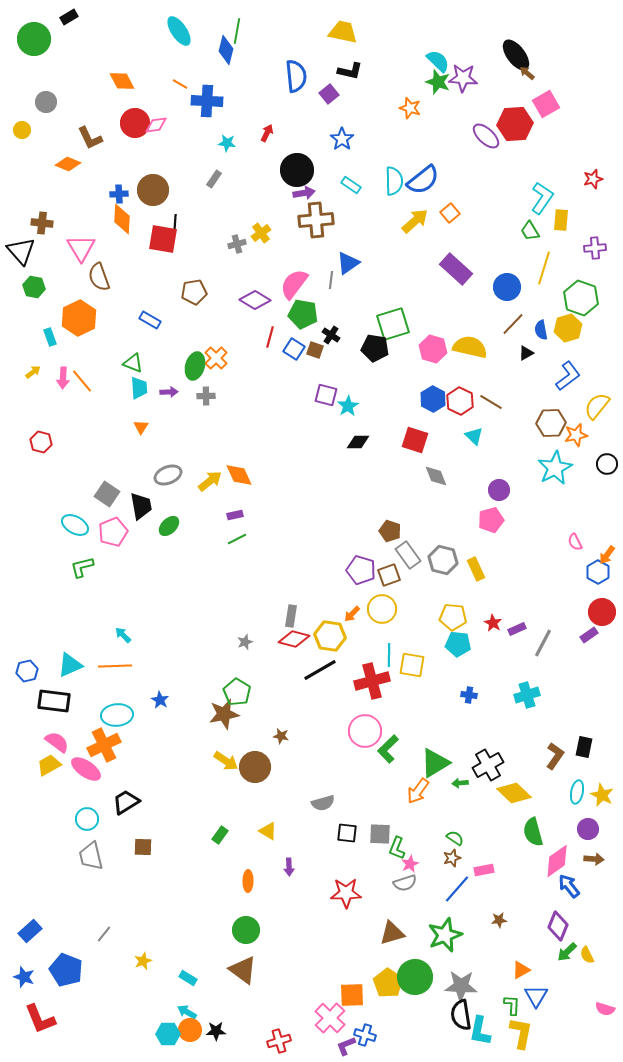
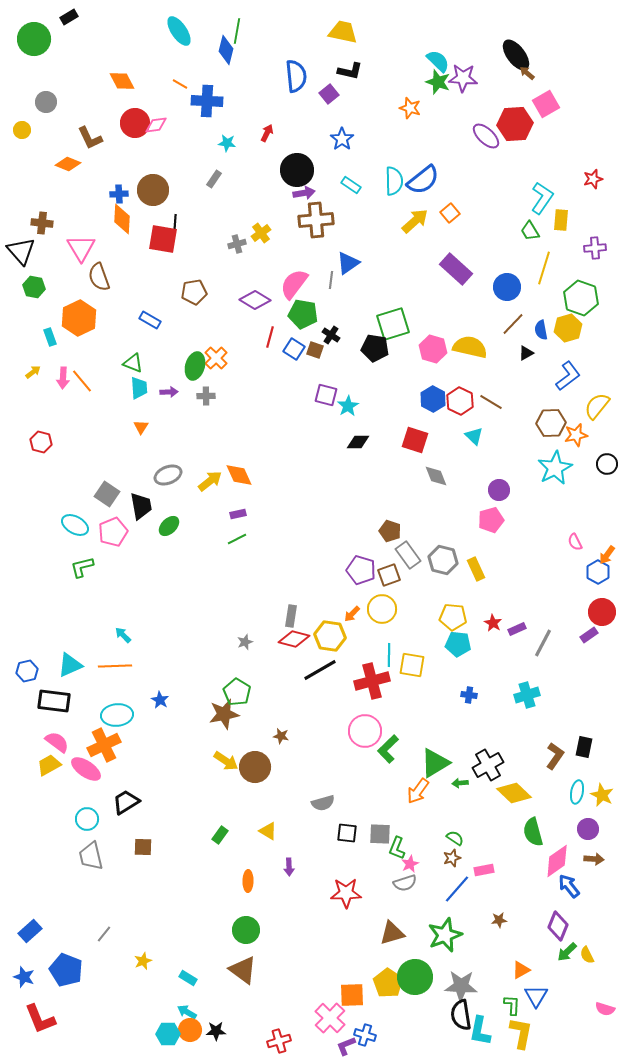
purple rectangle at (235, 515): moved 3 px right, 1 px up
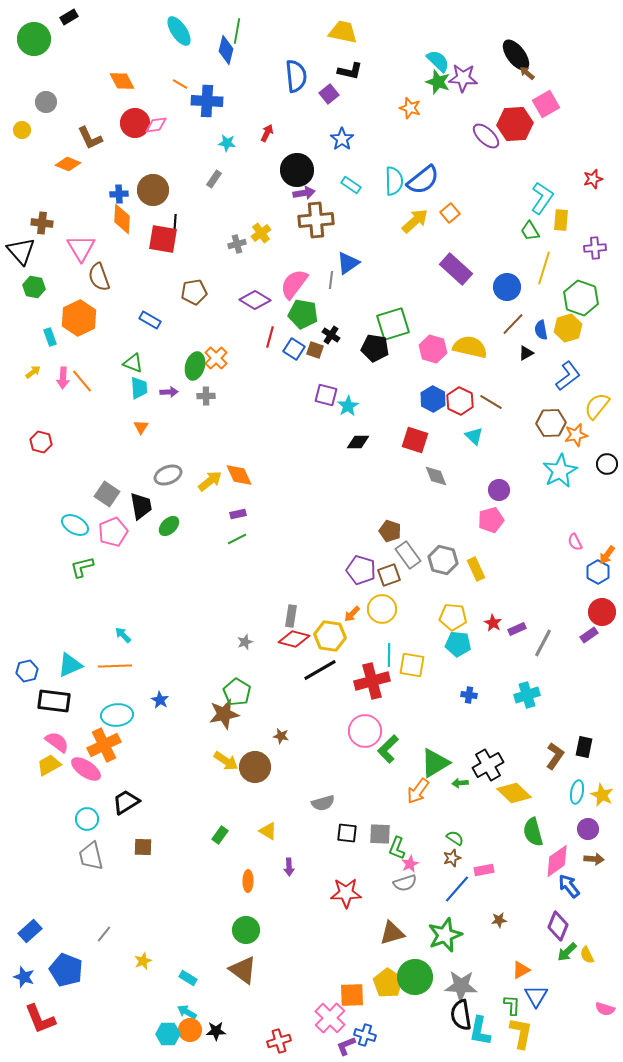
cyan star at (555, 468): moved 5 px right, 3 px down
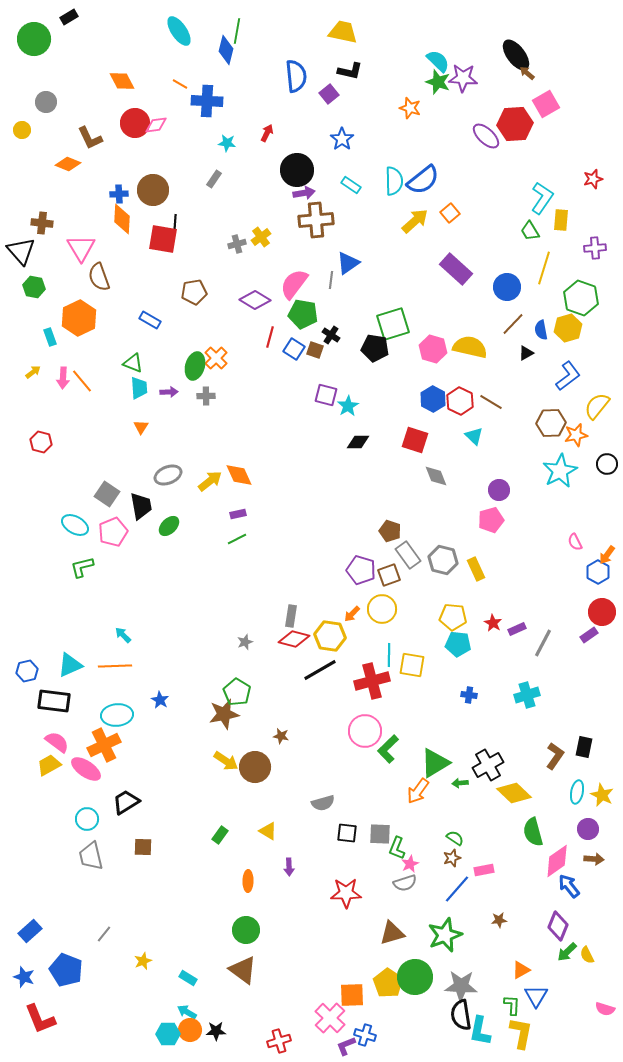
yellow cross at (261, 233): moved 4 px down
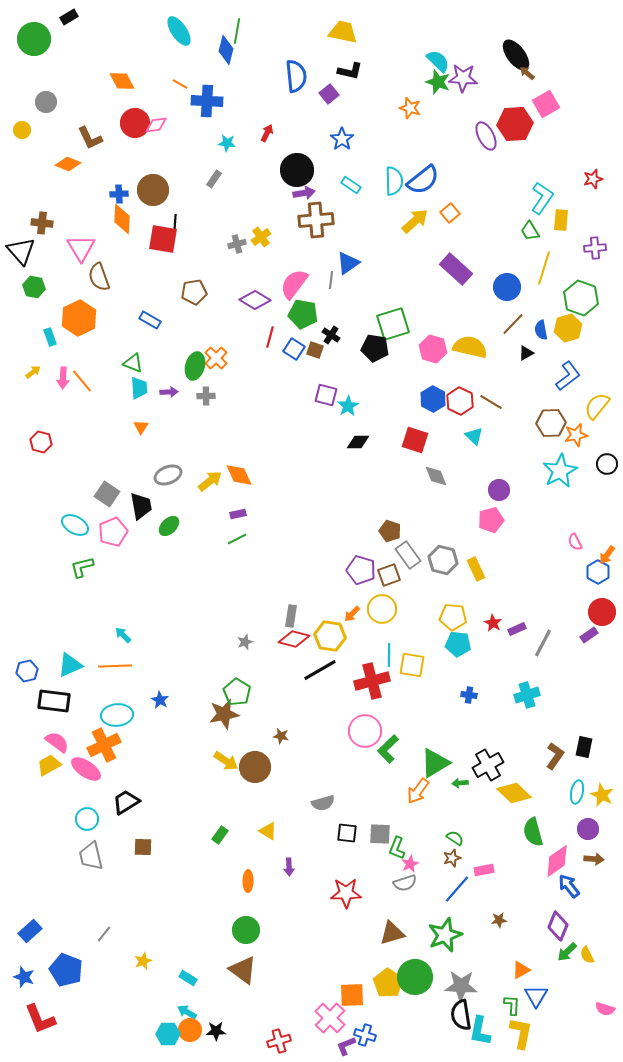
purple ellipse at (486, 136): rotated 20 degrees clockwise
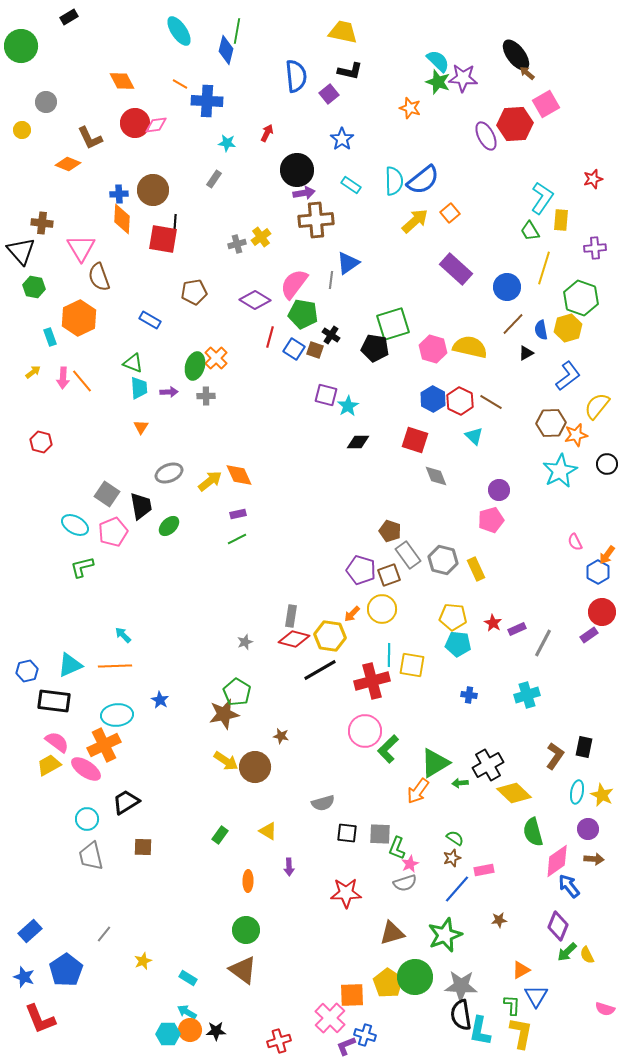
green circle at (34, 39): moved 13 px left, 7 px down
gray ellipse at (168, 475): moved 1 px right, 2 px up
blue pentagon at (66, 970): rotated 16 degrees clockwise
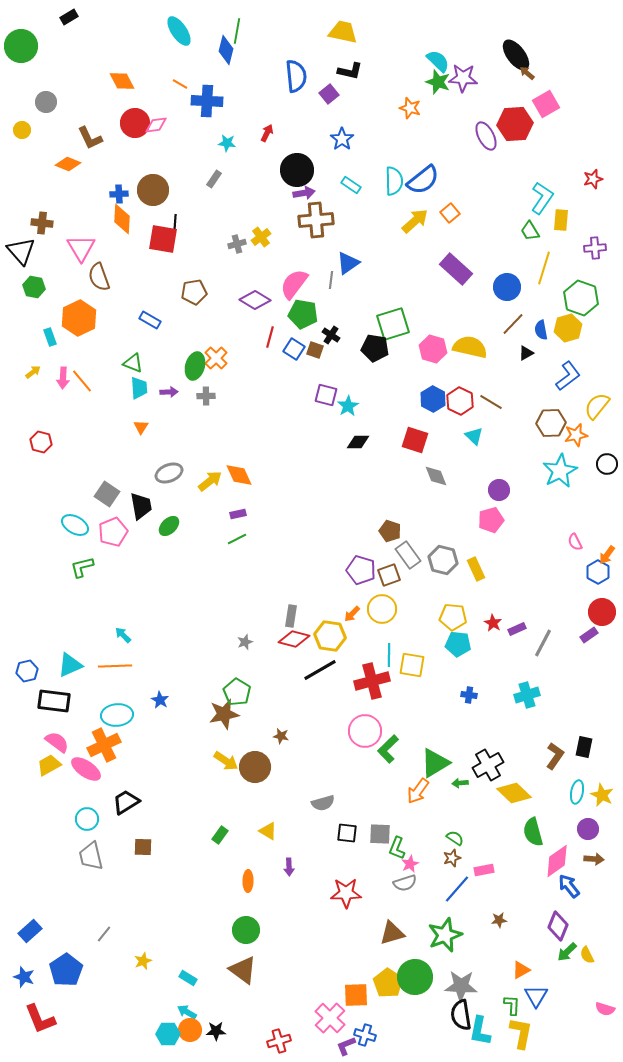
orange square at (352, 995): moved 4 px right
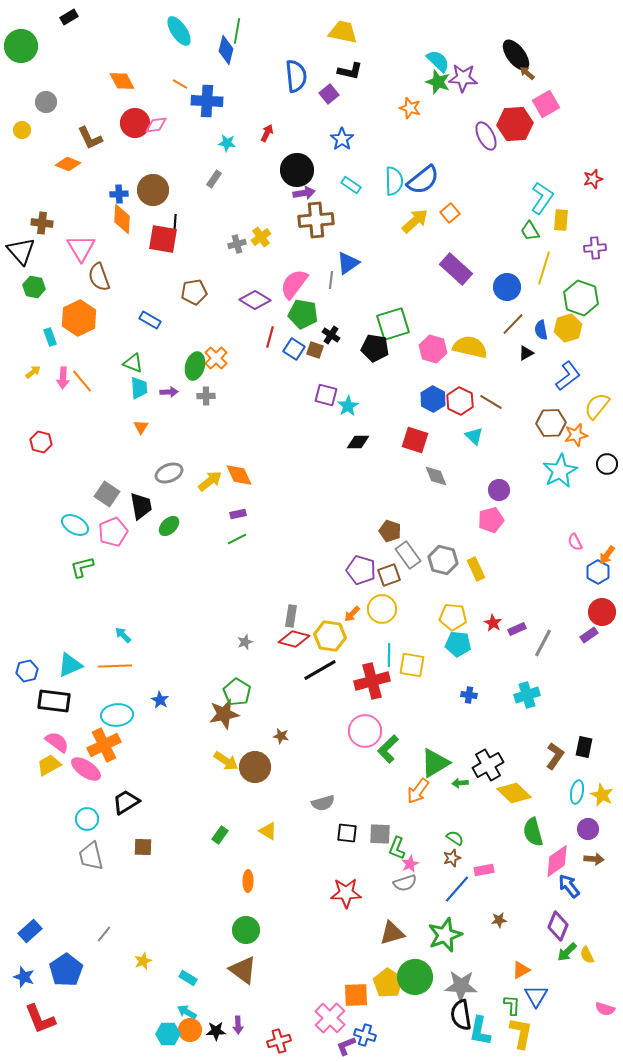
purple arrow at (289, 867): moved 51 px left, 158 px down
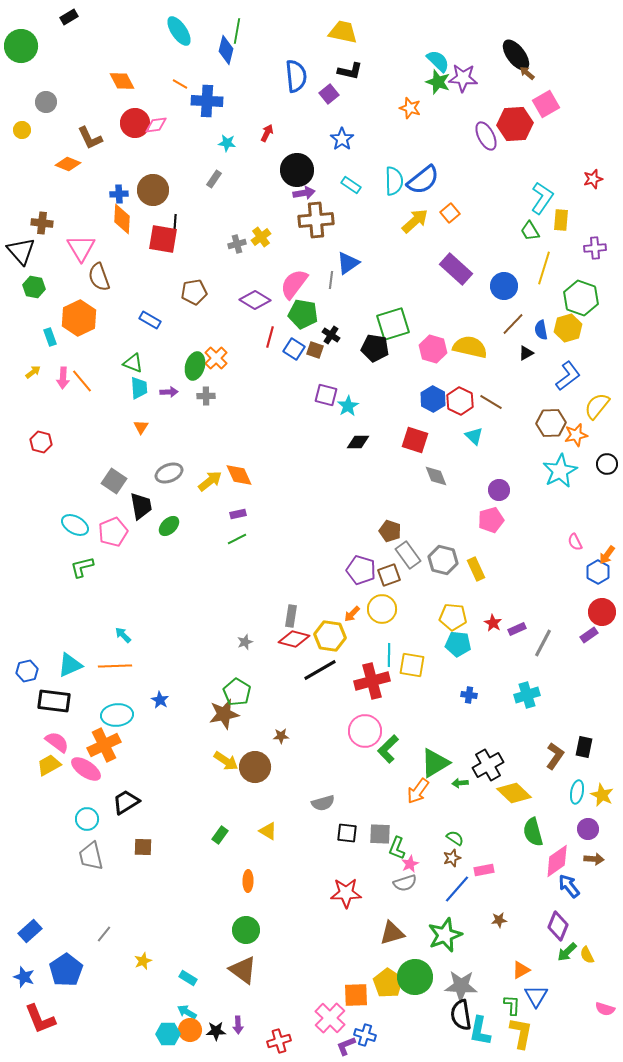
blue circle at (507, 287): moved 3 px left, 1 px up
gray square at (107, 494): moved 7 px right, 13 px up
brown star at (281, 736): rotated 14 degrees counterclockwise
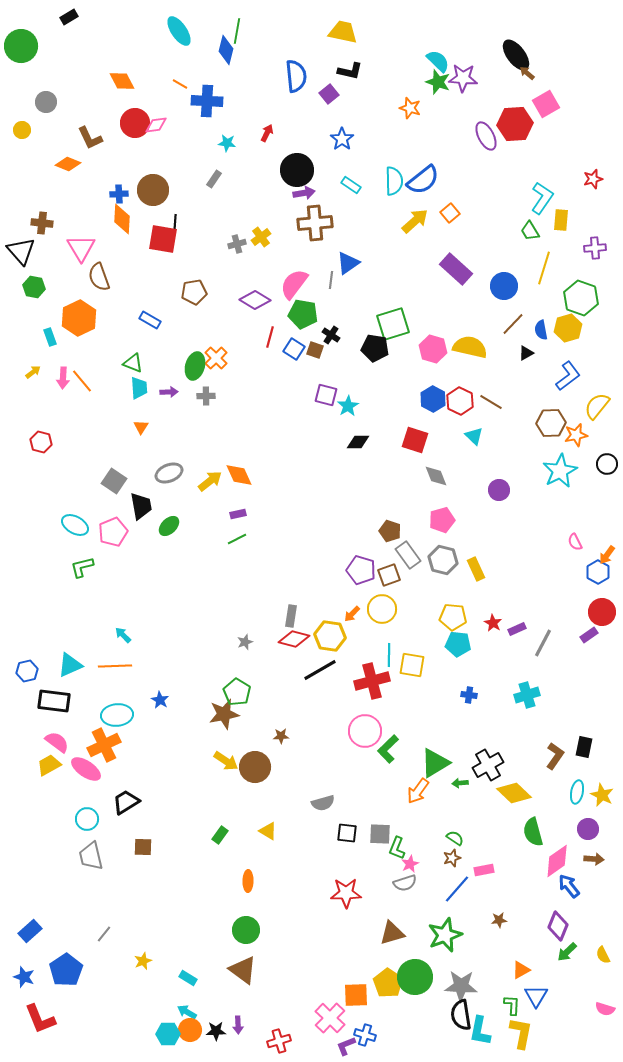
brown cross at (316, 220): moved 1 px left, 3 px down
pink pentagon at (491, 520): moved 49 px left
yellow semicircle at (587, 955): moved 16 px right
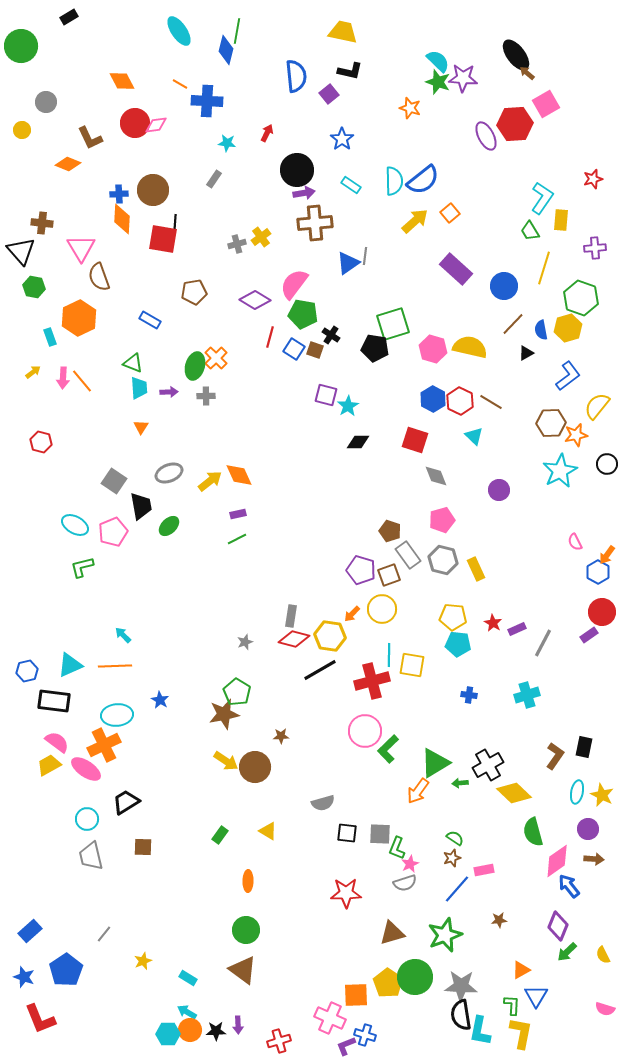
gray line at (331, 280): moved 34 px right, 24 px up
pink cross at (330, 1018): rotated 20 degrees counterclockwise
